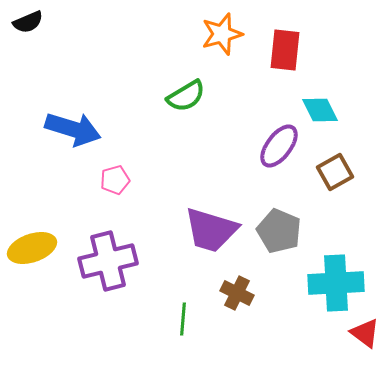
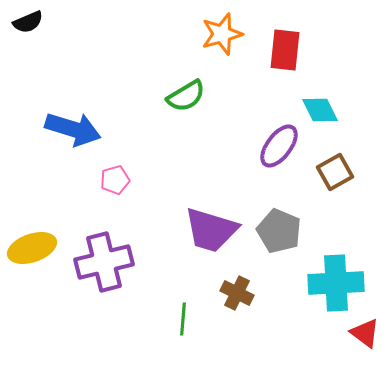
purple cross: moved 4 px left, 1 px down
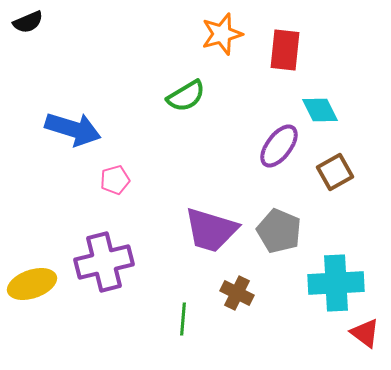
yellow ellipse: moved 36 px down
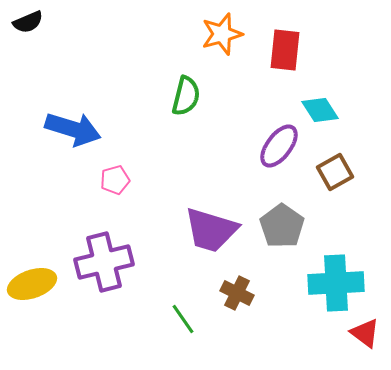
green semicircle: rotated 45 degrees counterclockwise
cyan diamond: rotated 6 degrees counterclockwise
gray pentagon: moved 3 px right, 5 px up; rotated 12 degrees clockwise
green line: rotated 40 degrees counterclockwise
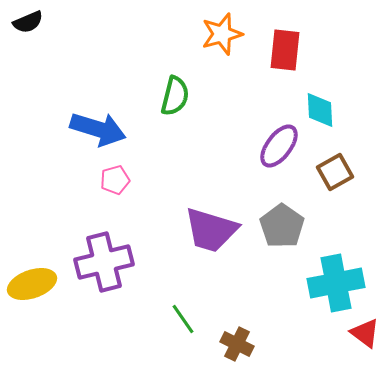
green semicircle: moved 11 px left
cyan diamond: rotated 30 degrees clockwise
blue arrow: moved 25 px right
cyan cross: rotated 8 degrees counterclockwise
brown cross: moved 51 px down
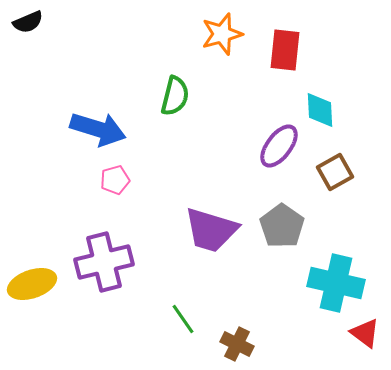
cyan cross: rotated 24 degrees clockwise
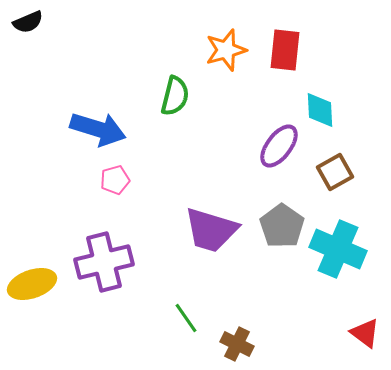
orange star: moved 4 px right, 16 px down
cyan cross: moved 2 px right, 34 px up; rotated 10 degrees clockwise
green line: moved 3 px right, 1 px up
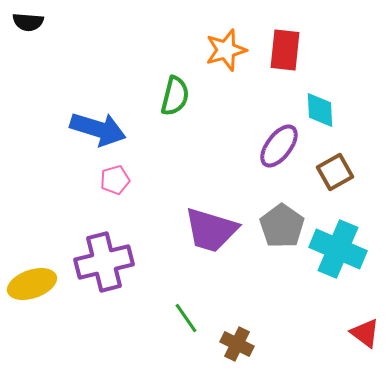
black semicircle: rotated 28 degrees clockwise
